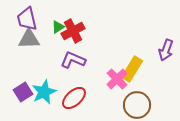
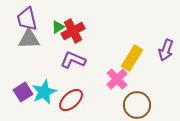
yellow rectangle: moved 11 px up
red ellipse: moved 3 px left, 2 px down
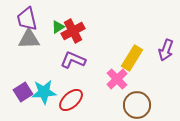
cyan star: rotated 20 degrees clockwise
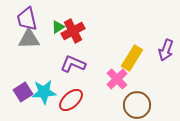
purple L-shape: moved 4 px down
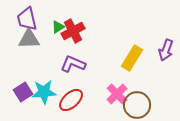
pink cross: moved 15 px down
